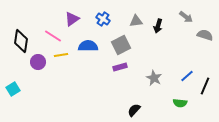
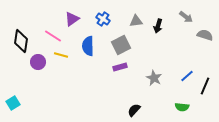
blue semicircle: rotated 90 degrees counterclockwise
yellow line: rotated 24 degrees clockwise
cyan square: moved 14 px down
green semicircle: moved 2 px right, 4 px down
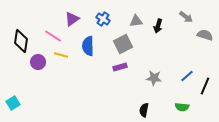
gray square: moved 2 px right, 1 px up
gray star: rotated 21 degrees counterclockwise
black semicircle: moved 10 px right; rotated 32 degrees counterclockwise
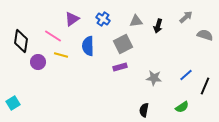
gray arrow: rotated 80 degrees counterclockwise
blue line: moved 1 px left, 1 px up
green semicircle: rotated 40 degrees counterclockwise
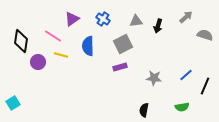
green semicircle: rotated 24 degrees clockwise
